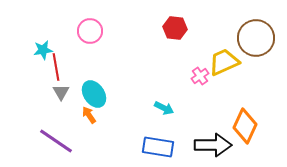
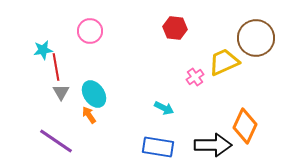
pink cross: moved 5 px left, 1 px down
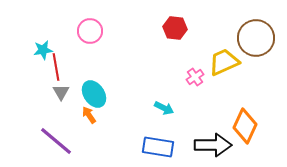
purple line: rotated 6 degrees clockwise
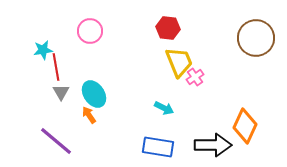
red hexagon: moved 7 px left
yellow trapezoid: moved 45 px left; rotated 92 degrees clockwise
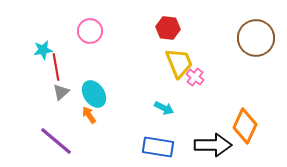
yellow trapezoid: moved 1 px down
pink cross: rotated 18 degrees counterclockwise
gray triangle: rotated 18 degrees clockwise
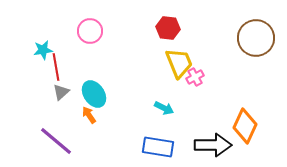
pink cross: rotated 24 degrees clockwise
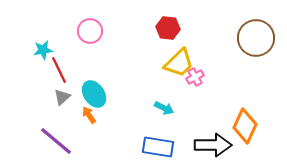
yellow trapezoid: rotated 68 degrees clockwise
red line: moved 3 px right, 3 px down; rotated 16 degrees counterclockwise
gray triangle: moved 1 px right, 5 px down
